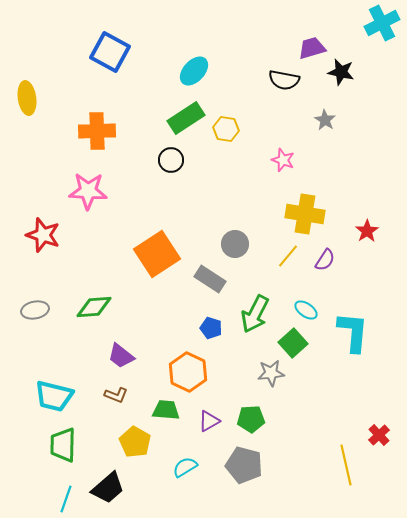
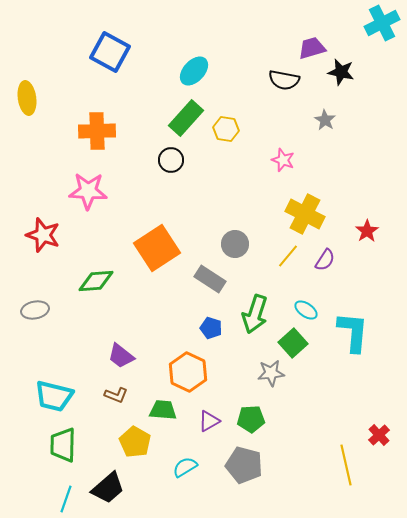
green rectangle at (186, 118): rotated 15 degrees counterclockwise
yellow cross at (305, 214): rotated 18 degrees clockwise
orange square at (157, 254): moved 6 px up
green diamond at (94, 307): moved 2 px right, 26 px up
green arrow at (255, 314): rotated 9 degrees counterclockwise
green trapezoid at (166, 410): moved 3 px left
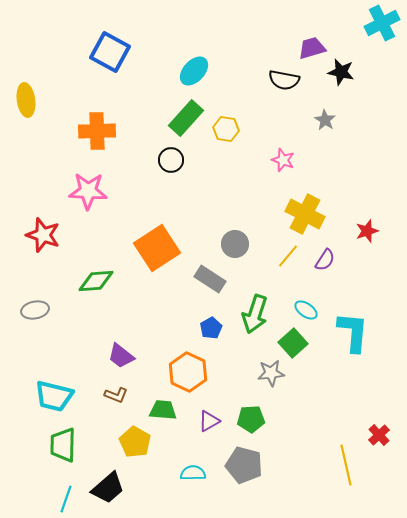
yellow ellipse at (27, 98): moved 1 px left, 2 px down
red star at (367, 231): rotated 15 degrees clockwise
blue pentagon at (211, 328): rotated 25 degrees clockwise
cyan semicircle at (185, 467): moved 8 px right, 6 px down; rotated 30 degrees clockwise
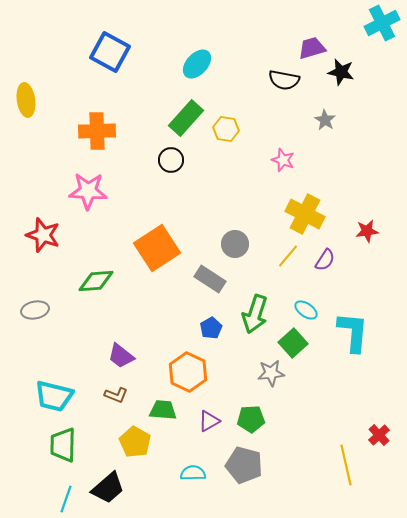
cyan ellipse at (194, 71): moved 3 px right, 7 px up
red star at (367, 231): rotated 10 degrees clockwise
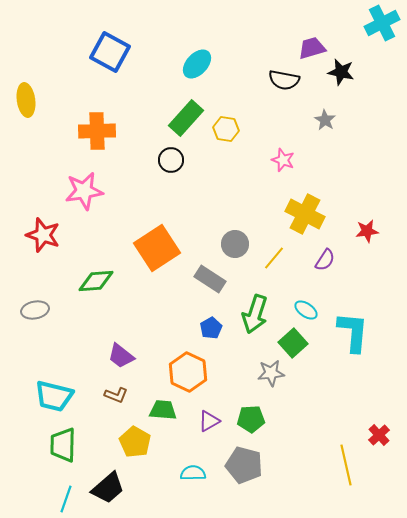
pink star at (88, 191): moved 4 px left; rotated 12 degrees counterclockwise
yellow line at (288, 256): moved 14 px left, 2 px down
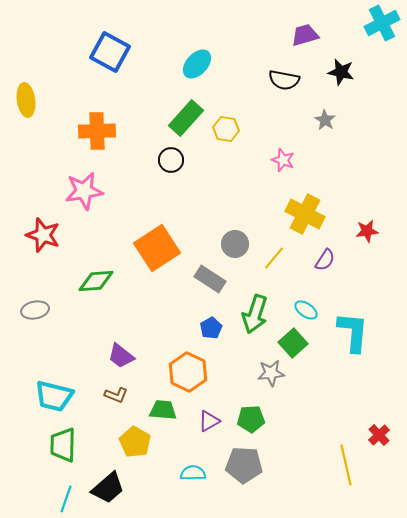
purple trapezoid at (312, 48): moved 7 px left, 13 px up
gray pentagon at (244, 465): rotated 12 degrees counterclockwise
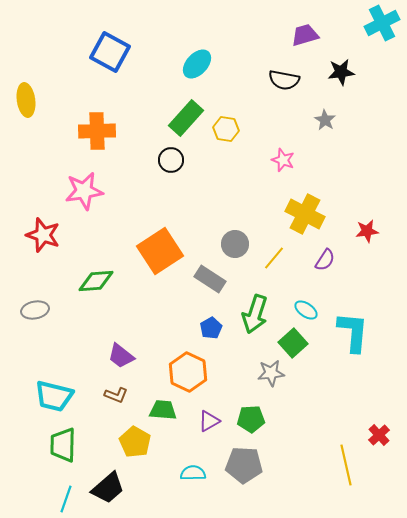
black star at (341, 72): rotated 20 degrees counterclockwise
orange square at (157, 248): moved 3 px right, 3 px down
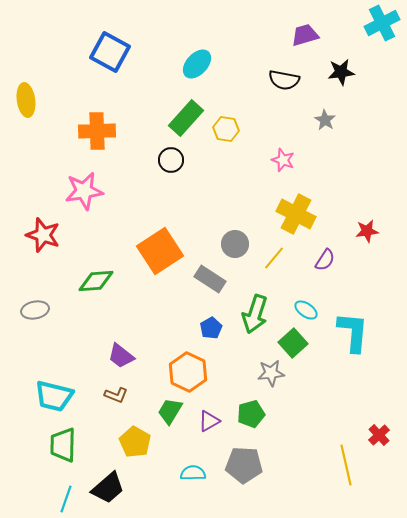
yellow cross at (305, 214): moved 9 px left
green trapezoid at (163, 410): moved 7 px right, 1 px down; rotated 64 degrees counterclockwise
green pentagon at (251, 419): moved 5 px up; rotated 12 degrees counterclockwise
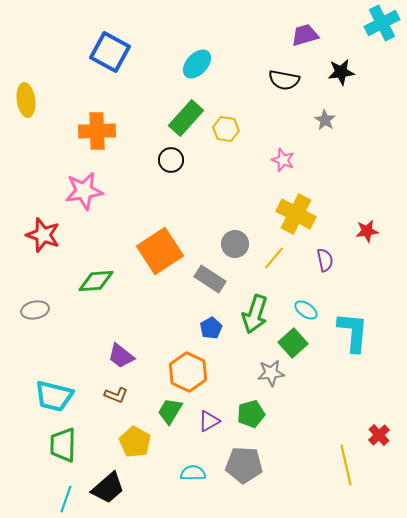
purple semicircle at (325, 260): rotated 45 degrees counterclockwise
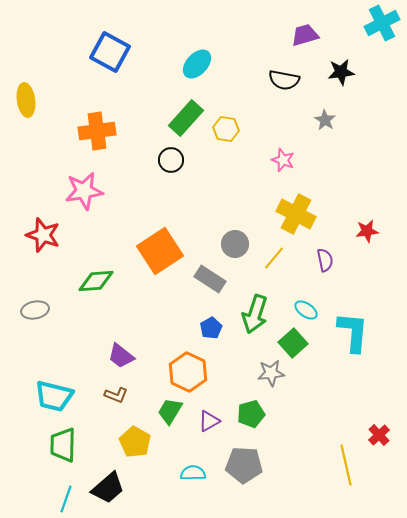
orange cross at (97, 131): rotated 6 degrees counterclockwise
